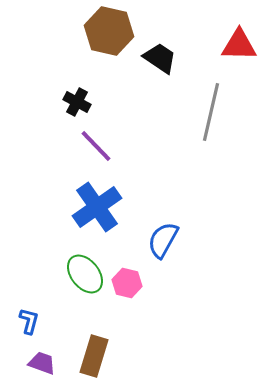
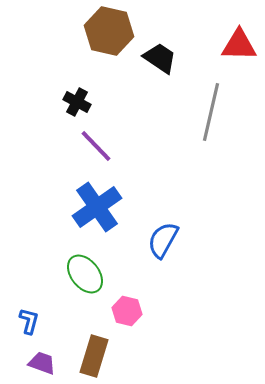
pink hexagon: moved 28 px down
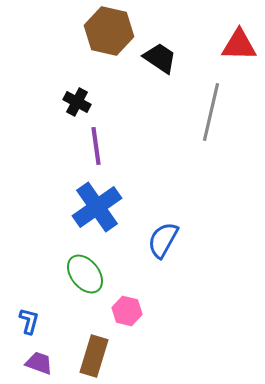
purple line: rotated 36 degrees clockwise
purple trapezoid: moved 3 px left
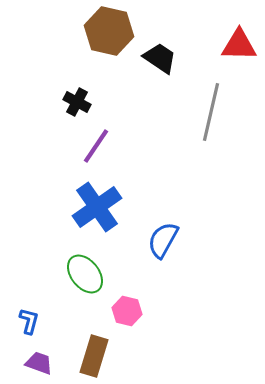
purple line: rotated 42 degrees clockwise
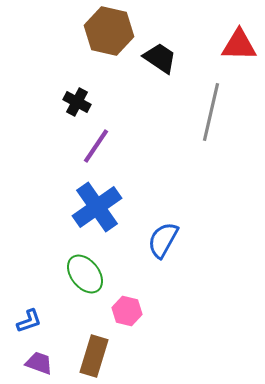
blue L-shape: rotated 56 degrees clockwise
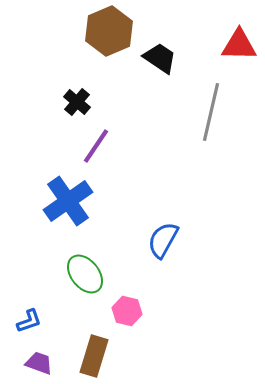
brown hexagon: rotated 24 degrees clockwise
black cross: rotated 12 degrees clockwise
blue cross: moved 29 px left, 6 px up
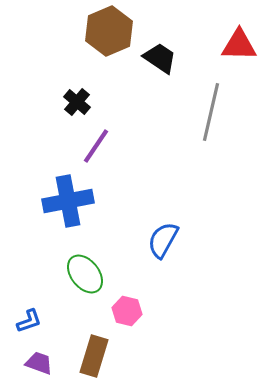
blue cross: rotated 24 degrees clockwise
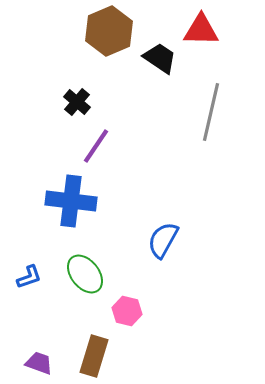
red triangle: moved 38 px left, 15 px up
blue cross: moved 3 px right; rotated 18 degrees clockwise
blue L-shape: moved 44 px up
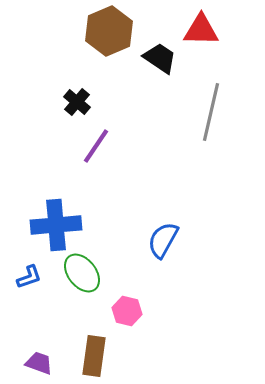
blue cross: moved 15 px left, 24 px down; rotated 12 degrees counterclockwise
green ellipse: moved 3 px left, 1 px up
brown rectangle: rotated 9 degrees counterclockwise
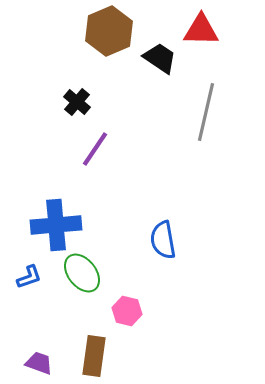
gray line: moved 5 px left
purple line: moved 1 px left, 3 px down
blue semicircle: rotated 39 degrees counterclockwise
